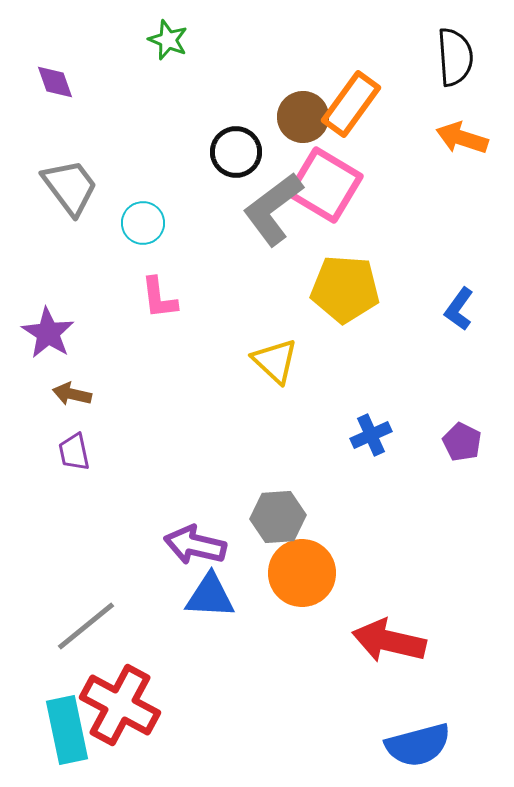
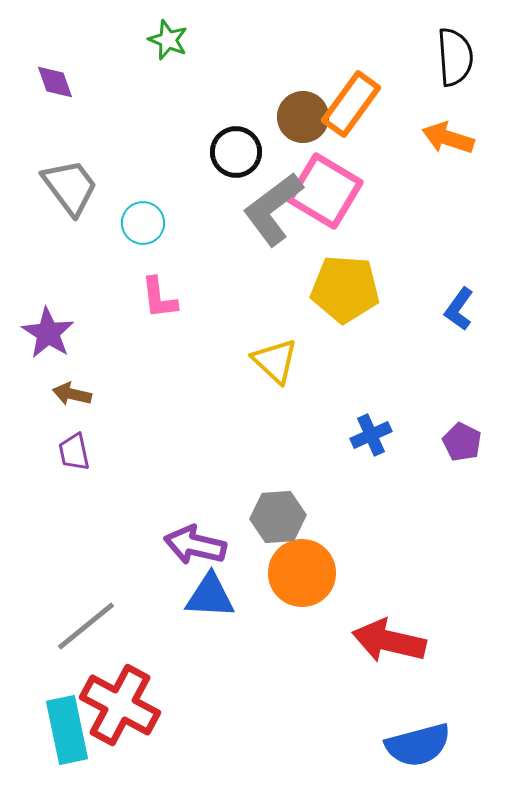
orange arrow: moved 14 px left
pink square: moved 6 px down
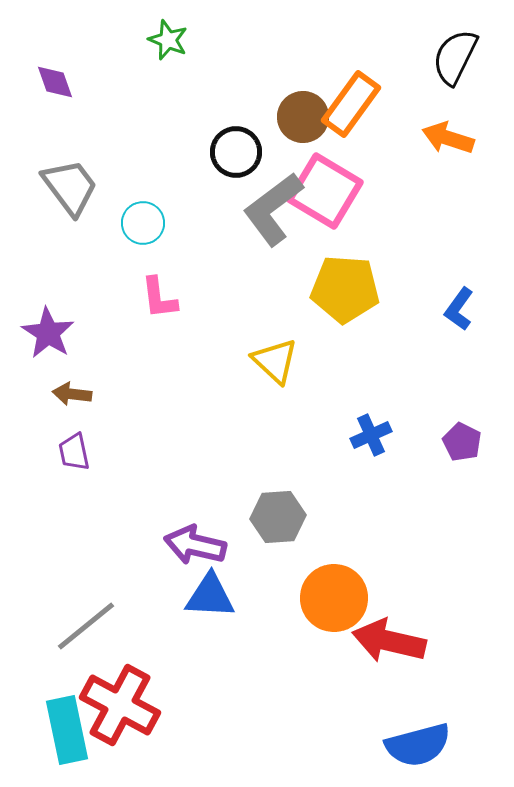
black semicircle: rotated 150 degrees counterclockwise
brown arrow: rotated 6 degrees counterclockwise
orange circle: moved 32 px right, 25 px down
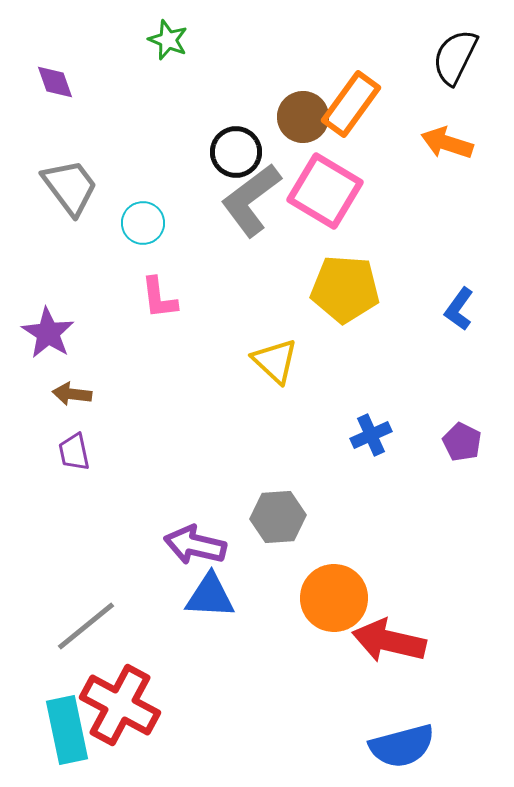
orange arrow: moved 1 px left, 5 px down
gray L-shape: moved 22 px left, 9 px up
blue semicircle: moved 16 px left, 1 px down
